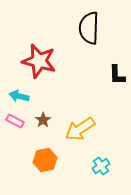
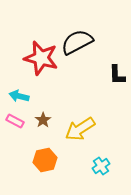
black semicircle: moved 12 px left, 14 px down; rotated 60 degrees clockwise
red star: moved 2 px right, 3 px up
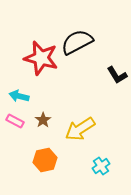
black L-shape: rotated 30 degrees counterclockwise
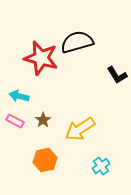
black semicircle: rotated 12 degrees clockwise
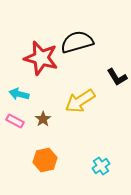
black L-shape: moved 2 px down
cyan arrow: moved 2 px up
brown star: moved 1 px up
yellow arrow: moved 28 px up
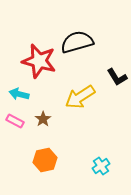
red star: moved 2 px left, 3 px down
yellow arrow: moved 4 px up
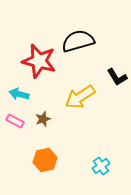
black semicircle: moved 1 px right, 1 px up
brown star: rotated 14 degrees clockwise
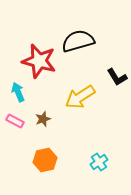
cyan arrow: moved 1 px left, 2 px up; rotated 54 degrees clockwise
cyan cross: moved 2 px left, 4 px up
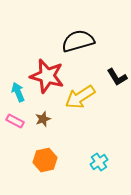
red star: moved 8 px right, 15 px down
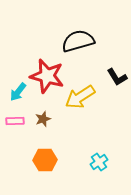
cyan arrow: rotated 120 degrees counterclockwise
pink rectangle: rotated 30 degrees counterclockwise
orange hexagon: rotated 10 degrees clockwise
